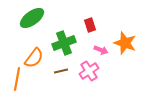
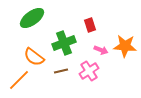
orange star: moved 3 px down; rotated 15 degrees counterclockwise
orange semicircle: moved 1 px up; rotated 90 degrees clockwise
orange line: moved 2 px right, 1 px down; rotated 35 degrees clockwise
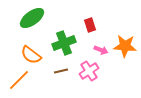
orange semicircle: moved 3 px left, 2 px up
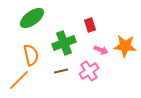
orange semicircle: rotated 140 degrees counterclockwise
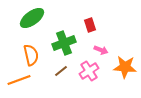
orange star: moved 21 px down
brown line: rotated 24 degrees counterclockwise
orange line: rotated 25 degrees clockwise
